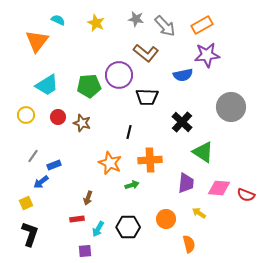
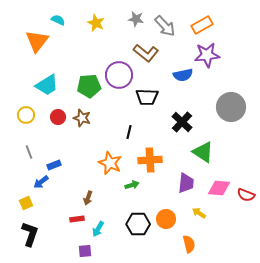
brown star: moved 5 px up
gray line: moved 4 px left, 4 px up; rotated 56 degrees counterclockwise
black hexagon: moved 10 px right, 3 px up
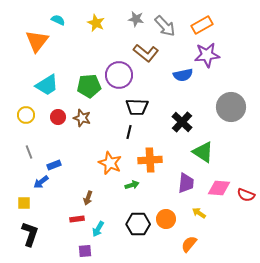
black trapezoid: moved 10 px left, 10 px down
yellow square: moved 2 px left; rotated 24 degrees clockwise
orange semicircle: rotated 126 degrees counterclockwise
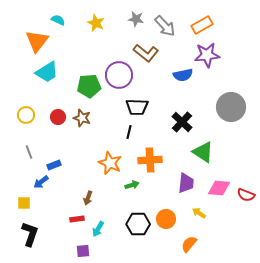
cyan trapezoid: moved 13 px up
purple square: moved 2 px left
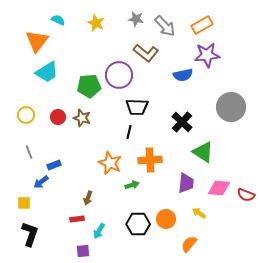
cyan arrow: moved 1 px right, 2 px down
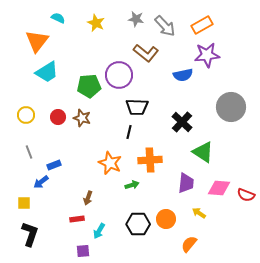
cyan semicircle: moved 2 px up
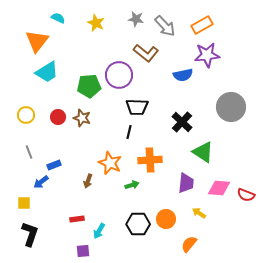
brown arrow: moved 17 px up
